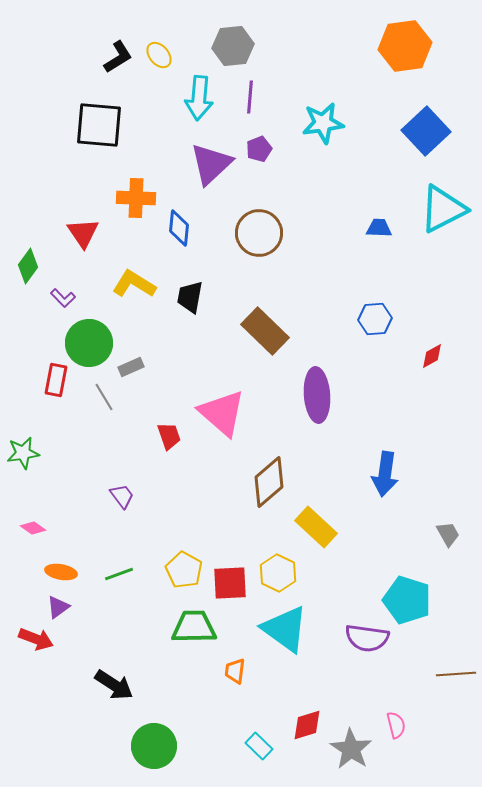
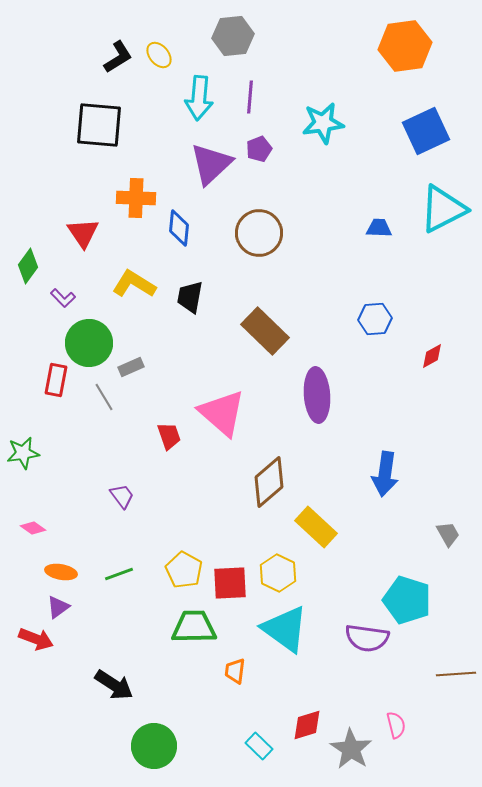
gray hexagon at (233, 46): moved 10 px up
blue square at (426, 131): rotated 18 degrees clockwise
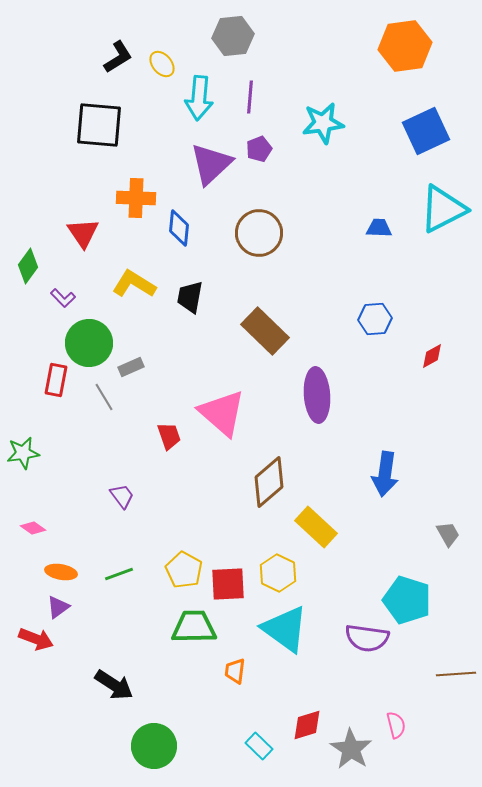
yellow ellipse at (159, 55): moved 3 px right, 9 px down
red square at (230, 583): moved 2 px left, 1 px down
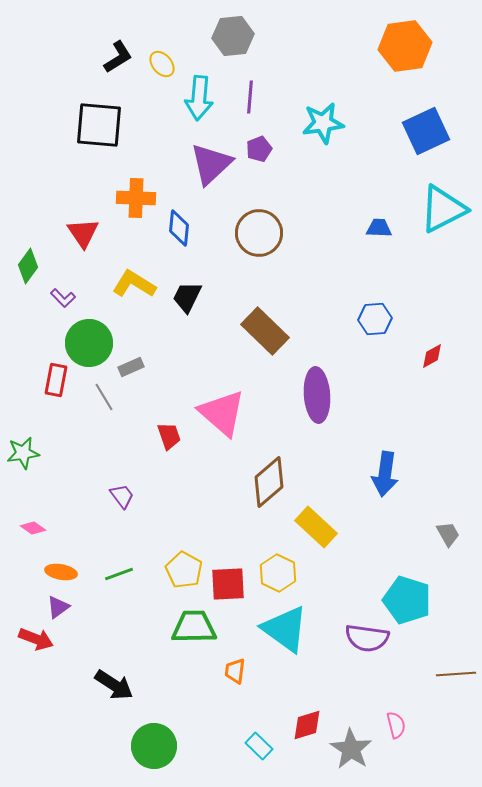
black trapezoid at (190, 297): moved 3 px left; rotated 16 degrees clockwise
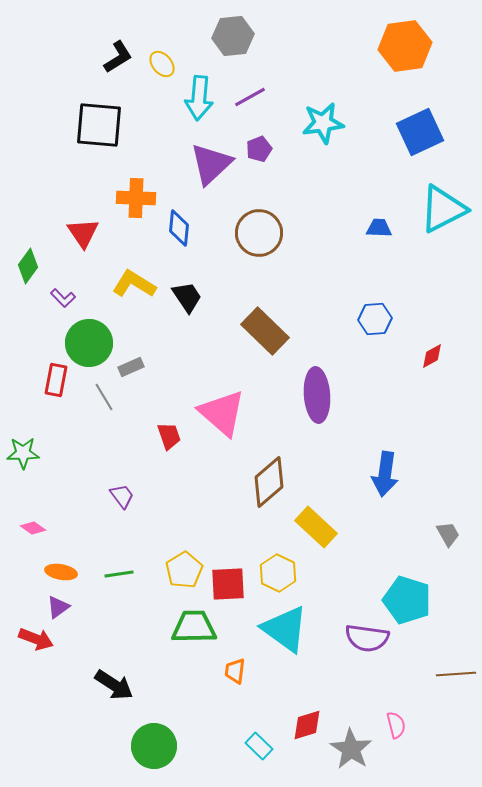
purple line at (250, 97): rotated 56 degrees clockwise
blue square at (426, 131): moved 6 px left, 1 px down
black trapezoid at (187, 297): rotated 120 degrees clockwise
green star at (23, 453): rotated 8 degrees clockwise
yellow pentagon at (184, 570): rotated 12 degrees clockwise
green line at (119, 574): rotated 12 degrees clockwise
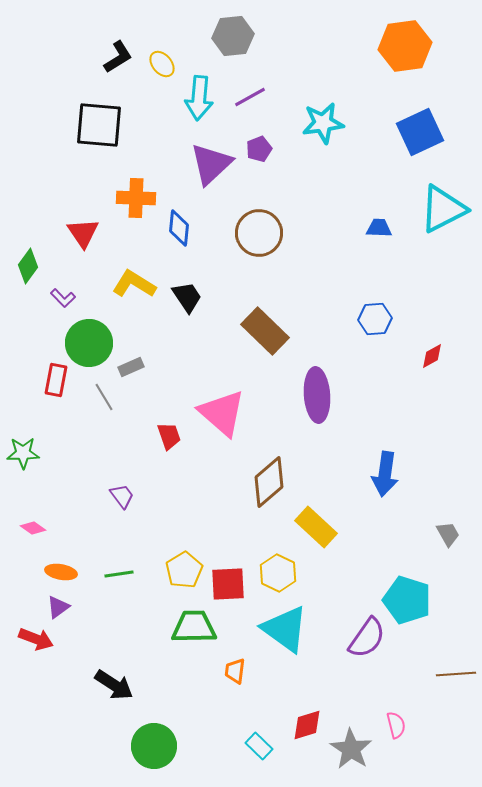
purple semicircle at (367, 638): rotated 63 degrees counterclockwise
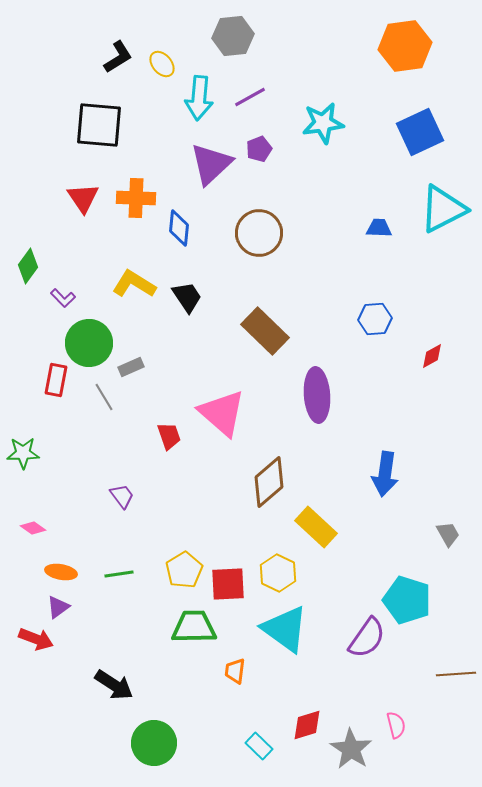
red triangle at (83, 233): moved 35 px up
green circle at (154, 746): moved 3 px up
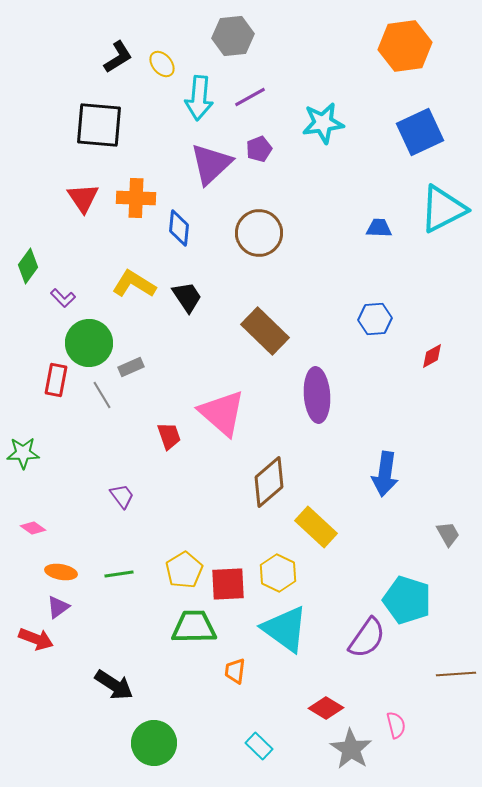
gray line at (104, 397): moved 2 px left, 2 px up
red diamond at (307, 725): moved 19 px right, 17 px up; rotated 48 degrees clockwise
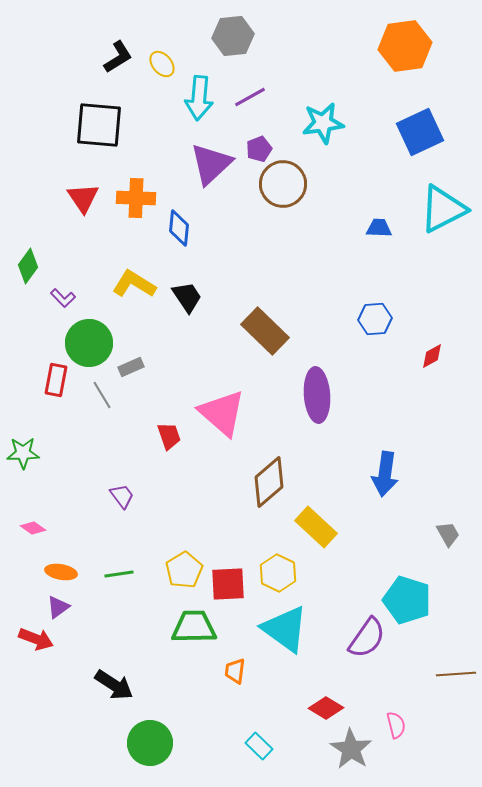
brown circle at (259, 233): moved 24 px right, 49 px up
green circle at (154, 743): moved 4 px left
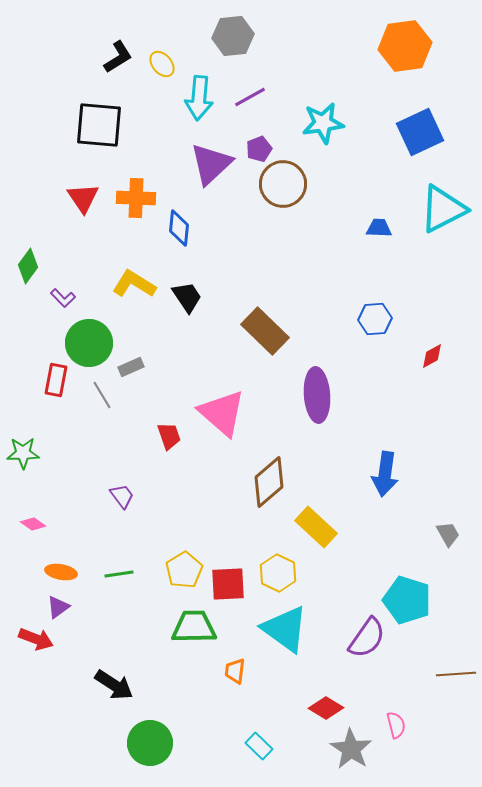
pink diamond at (33, 528): moved 4 px up
